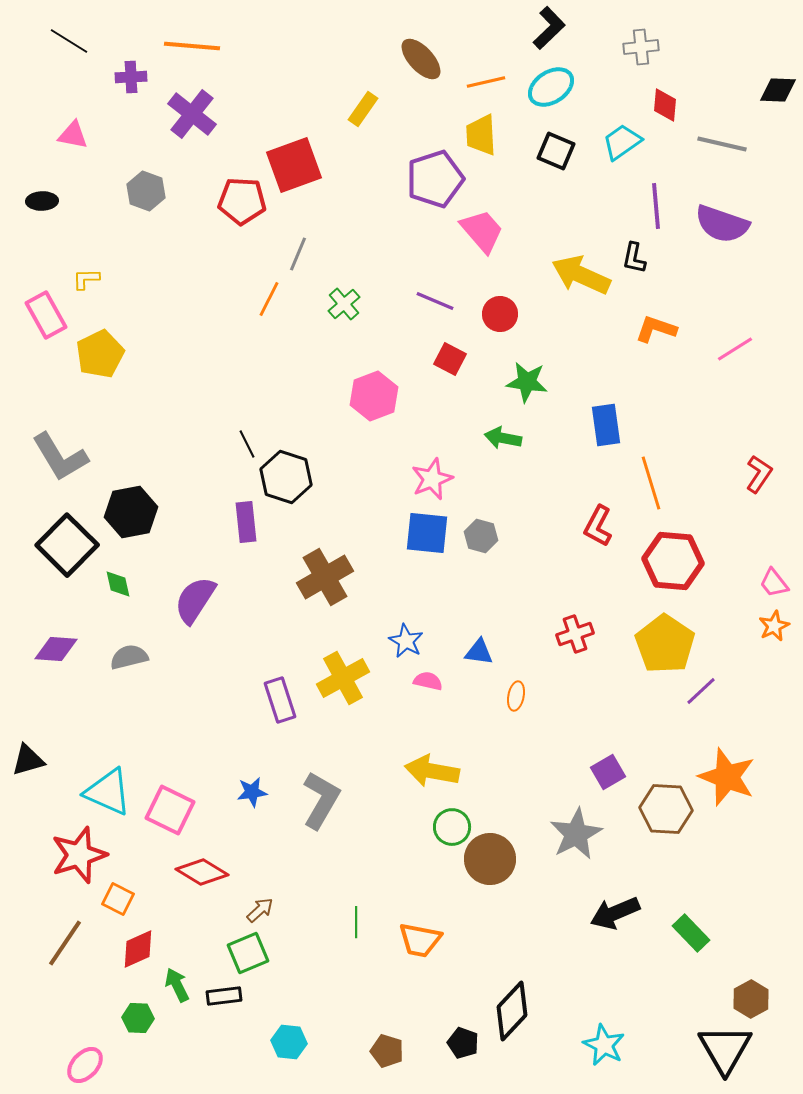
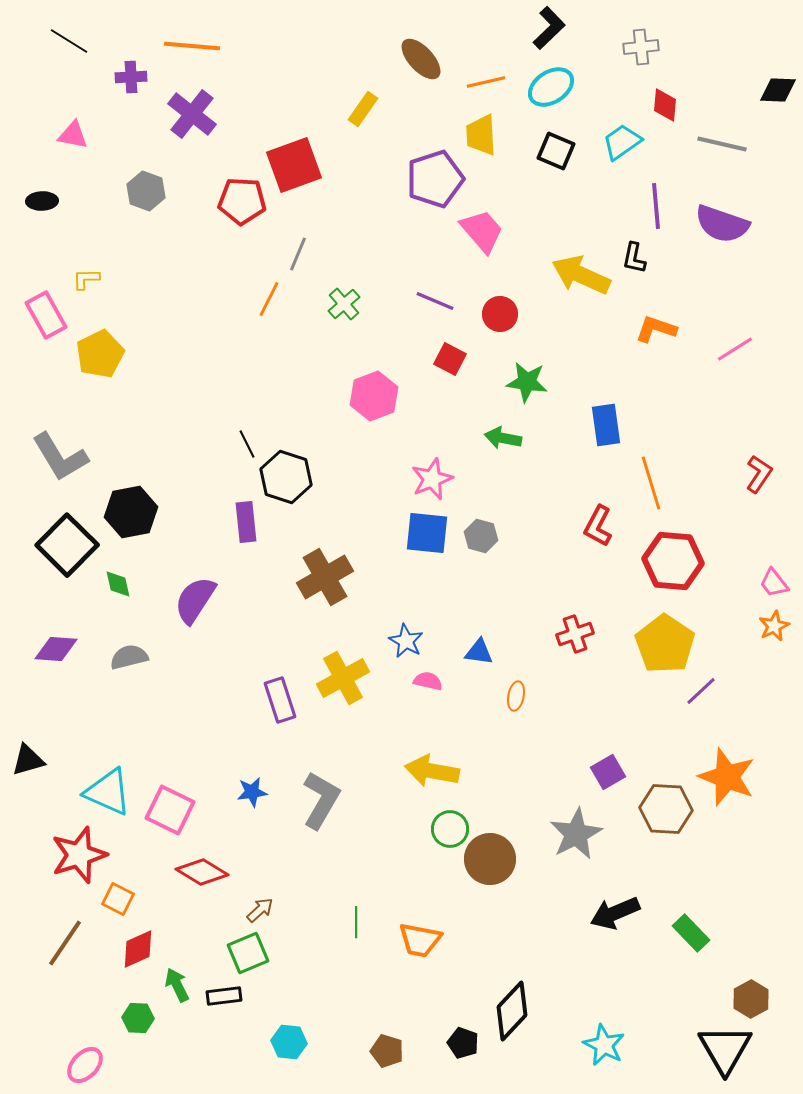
green circle at (452, 827): moved 2 px left, 2 px down
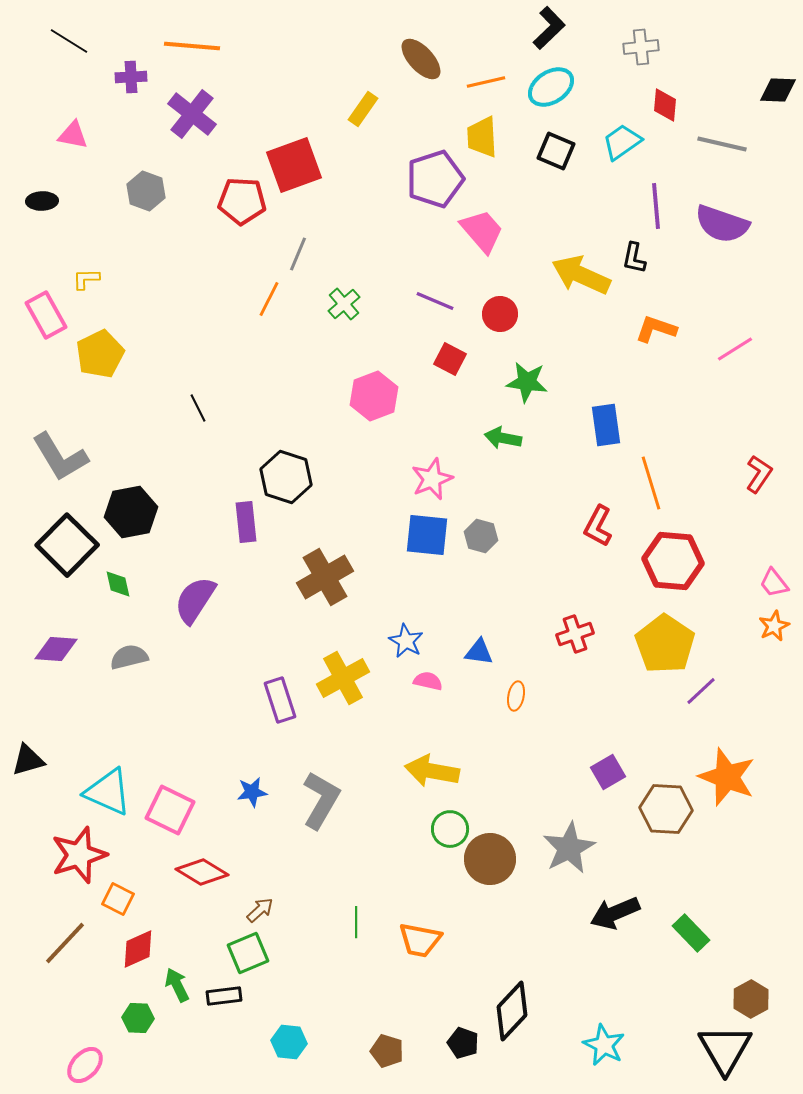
yellow trapezoid at (481, 135): moved 1 px right, 2 px down
black line at (247, 444): moved 49 px left, 36 px up
blue square at (427, 533): moved 2 px down
gray star at (576, 834): moved 7 px left, 14 px down
brown line at (65, 943): rotated 9 degrees clockwise
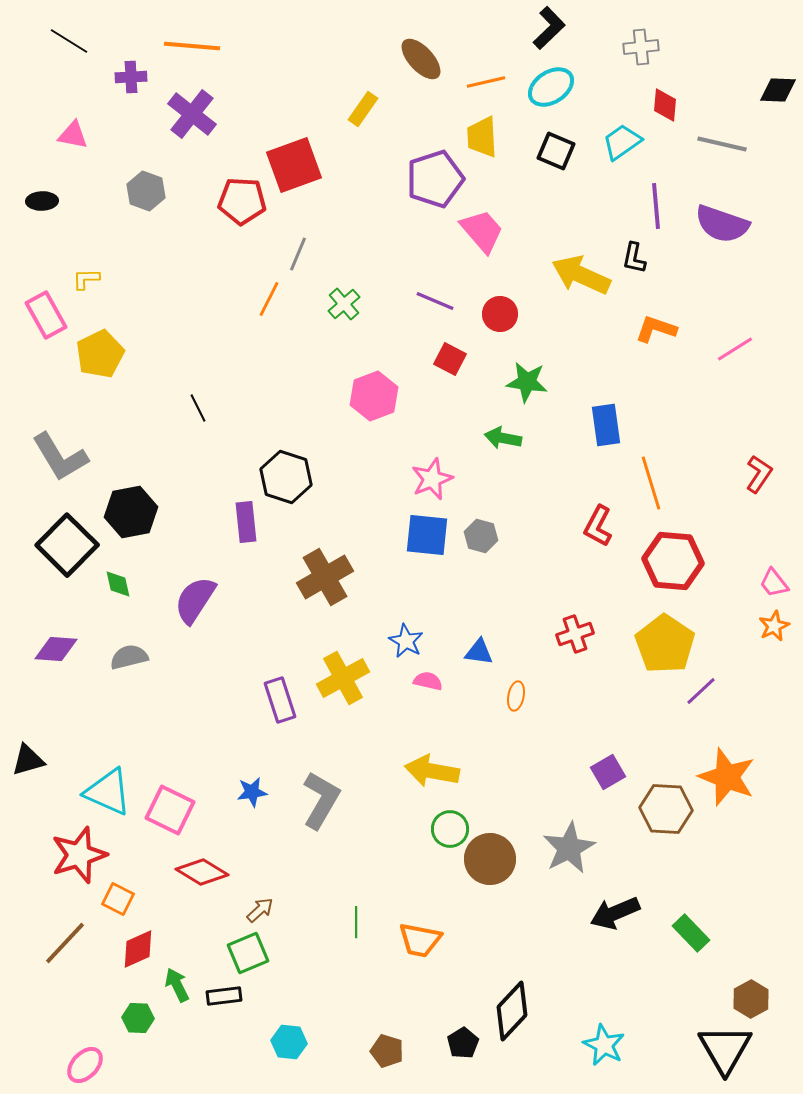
black pentagon at (463, 1043): rotated 20 degrees clockwise
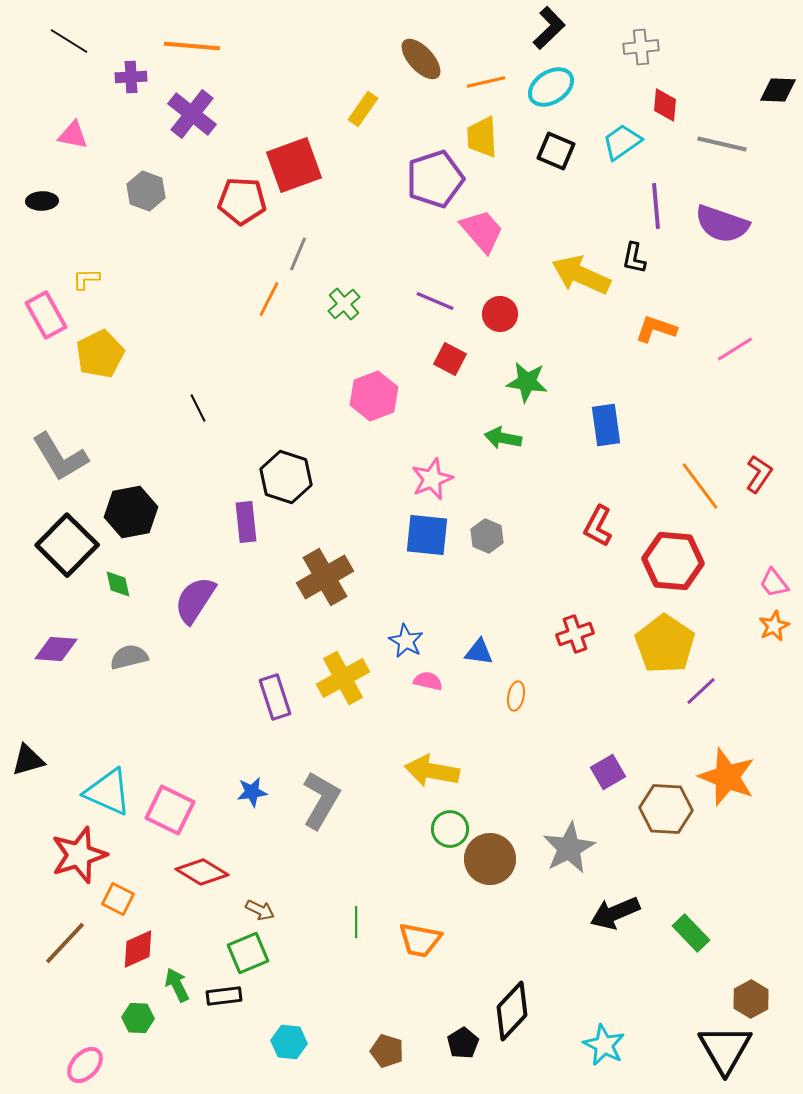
orange line at (651, 483): moved 49 px right, 3 px down; rotated 20 degrees counterclockwise
gray hexagon at (481, 536): moved 6 px right; rotated 8 degrees clockwise
purple rectangle at (280, 700): moved 5 px left, 3 px up
brown arrow at (260, 910): rotated 68 degrees clockwise
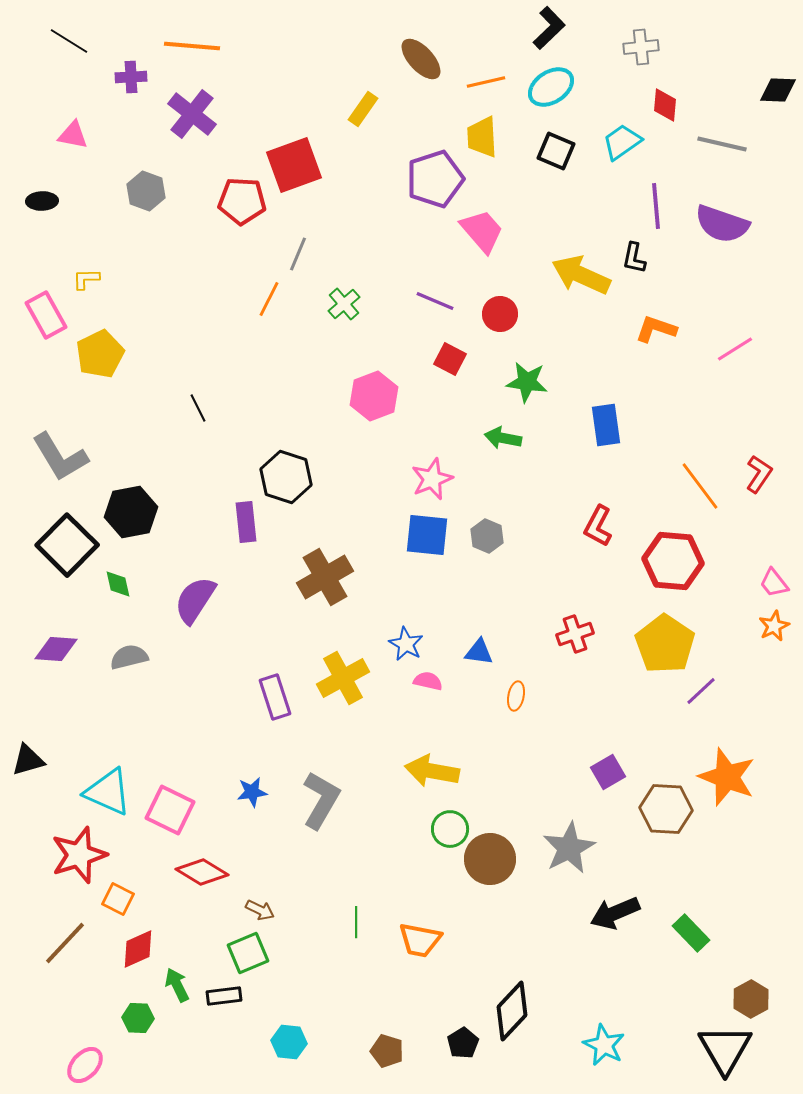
blue star at (406, 641): moved 3 px down
